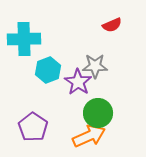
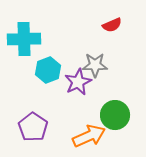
gray star: moved 1 px up
purple star: rotated 12 degrees clockwise
green circle: moved 17 px right, 2 px down
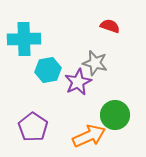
red semicircle: moved 2 px left, 1 px down; rotated 138 degrees counterclockwise
gray star: moved 2 px up; rotated 15 degrees clockwise
cyan hexagon: rotated 10 degrees clockwise
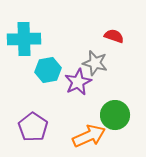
red semicircle: moved 4 px right, 10 px down
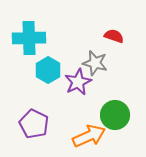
cyan cross: moved 5 px right, 1 px up
cyan hexagon: rotated 20 degrees counterclockwise
purple pentagon: moved 1 px right, 3 px up; rotated 8 degrees counterclockwise
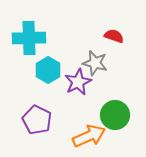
purple pentagon: moved 3 px right, 4 px up
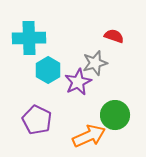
gray star: rotated 30 degrees counterclockwise
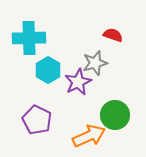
red semicircle: moved 1 px left, 1 px up
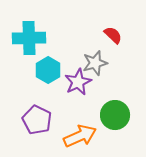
red semicircle: rotated 24 degrees clockwise
orange arrow: moved 9 px left
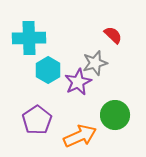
purple pentagon: rotated 12 degrees clockwise
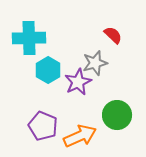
green circle: moved 2 px right
purple pentagon: moved 6 px right, 6 px down; rotated 16 degrees counterclockwise
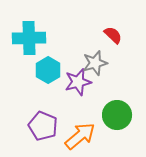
purple star: rotated 12 degrees clockwise
orange arrow: rotated 16 degrees counterclockwise
